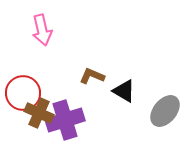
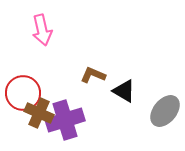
brown L-shape: moved 1 px right, 1 px up
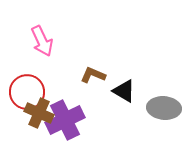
pink arrow: moved 11 px down; rotated 12 degrees counterclockwise
red circle: moved 4 px right, 1 px up
gray ellipse: moved 1 px left, 3 px up; rotated 56 degrees clockwise
purple cross: rotated 9 degrees counterclockwise
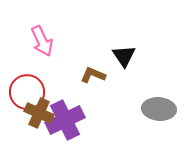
black triangle: moved 35 px up; rotated 25 degrees clockwise
gray ellipse: moved 5 px left, 1 px down
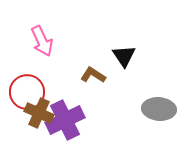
brown L-shape: rotated 10 degrees clockwise
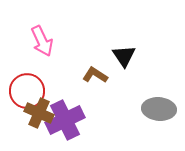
brown L-shape: moved 2 px right
red circle: moved 1 px up
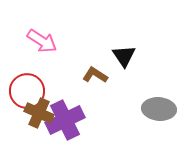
pink arrow: rotated 32 degrees counterclockwise
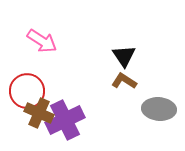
brown L-shape: moved 29 px right, 6 px down
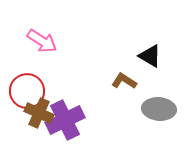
black triangle: moved 26 px right; rotated 25 degrees counterclockwise
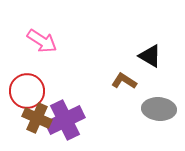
brown cross: moved 2 px left, 5 px down
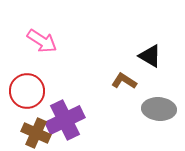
brown cross: moved 1 px left, 15 px down
